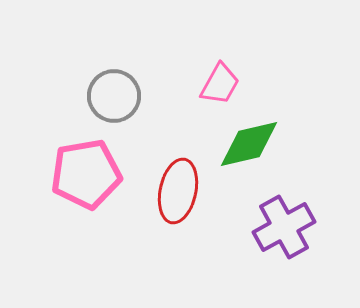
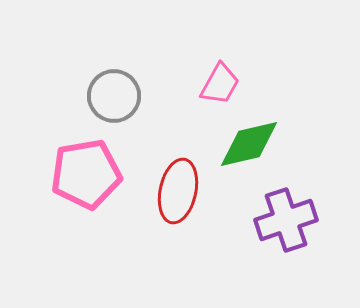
purple cross: moved 2 px right, 7 px up; rotated 10 degrees clockwise
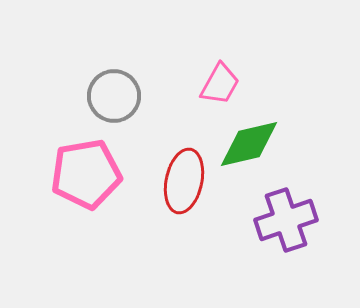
red ellipse: moved 6 px right, 10 px up
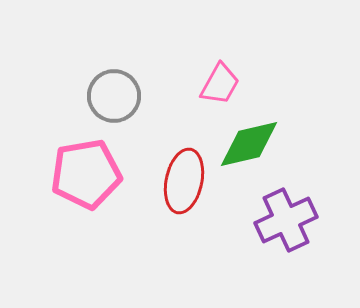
purple cross: rotated 6 degrees counterclockwise
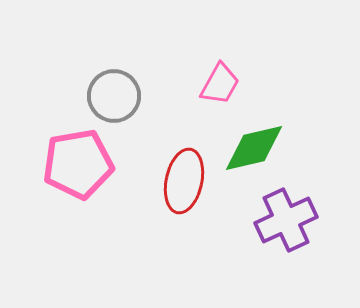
green diamond: moved 5 px right, 4 px down
pink pentagon: moved 8 px left, 10 px up
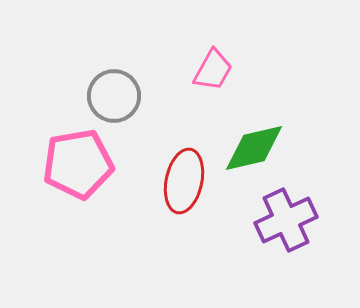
pink trapezoid: moved 7 px left, 14 px up
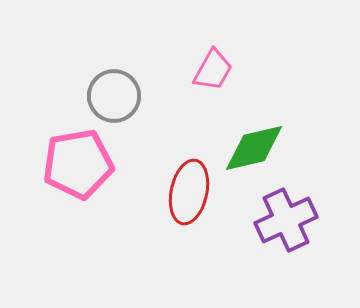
red ellipse: moved 5 px right, 11 px down
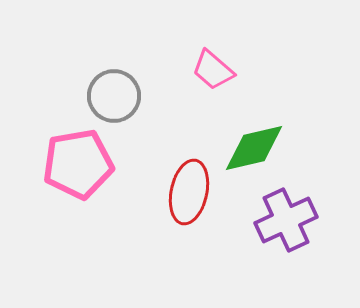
pink trapezoid: rotated 102 degrees clockwise
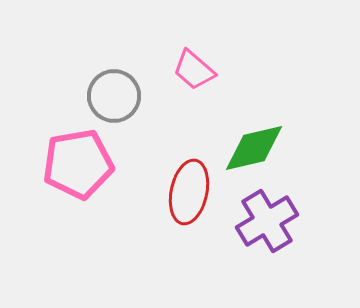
pink trapezoid: moved 19 px left
purple cross: moved 19 px left, 1 px down; rotated 6 degrees counterclockwise
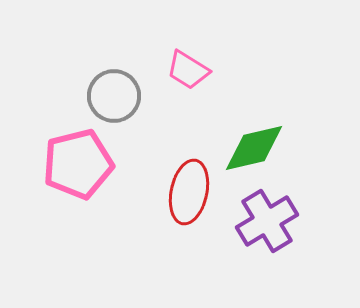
pink trapezoid: moved 6 px left; rotated 9 degrees counterclockwise
pink pentagon: rotated 4 degrees counterclockwise
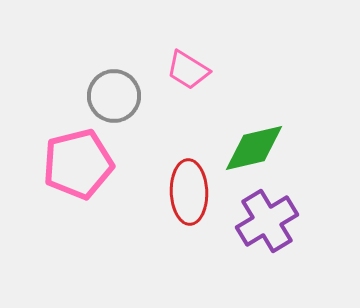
red ellipse: rotated 14 degrees counterclockwise
